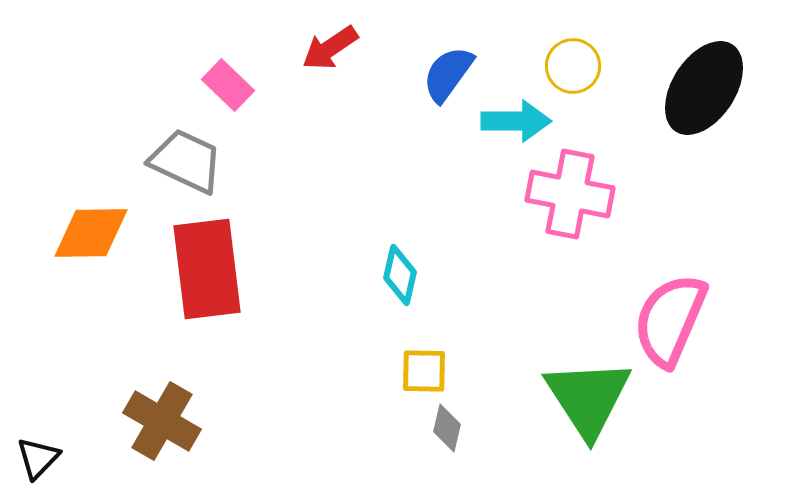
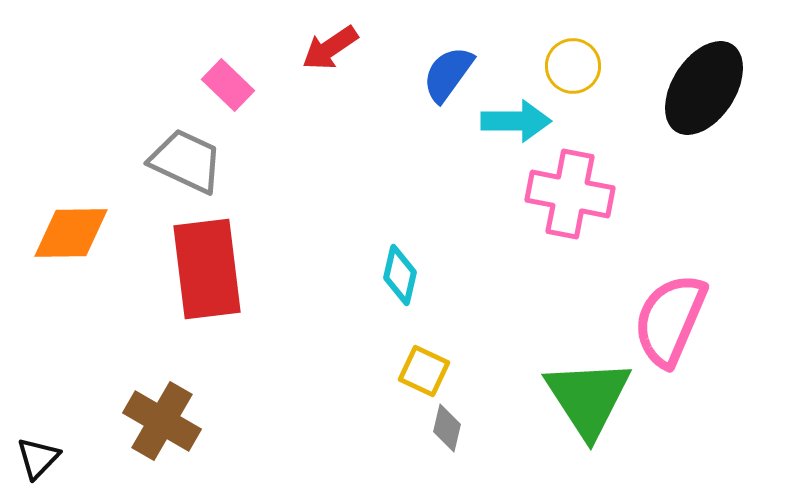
orange diamond: moved 20 px left
yellow square: rotated 24 degrees clockwise
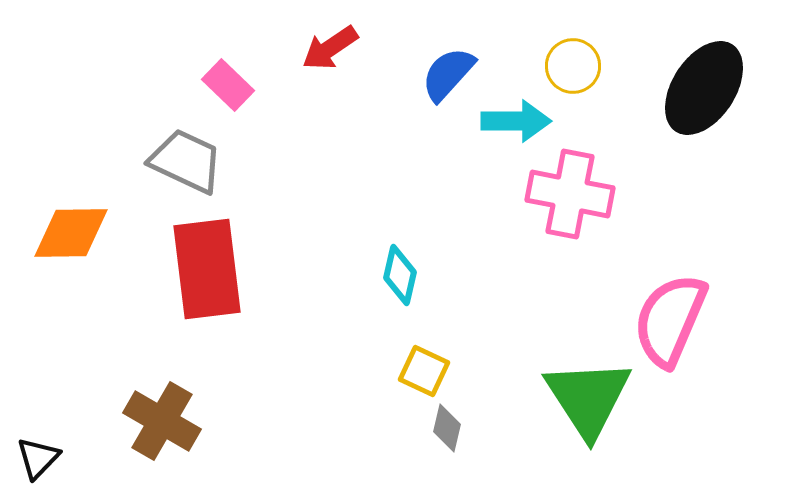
blue semicircle: rotated 6 degrees clockwise
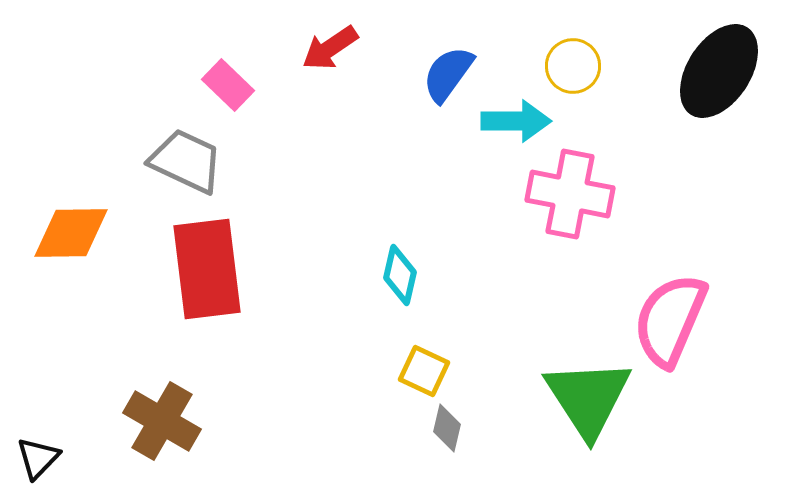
blue semicircle: rotated 6 degrees counterclockwise
black ellipse: moved 15 px right, 17 px up
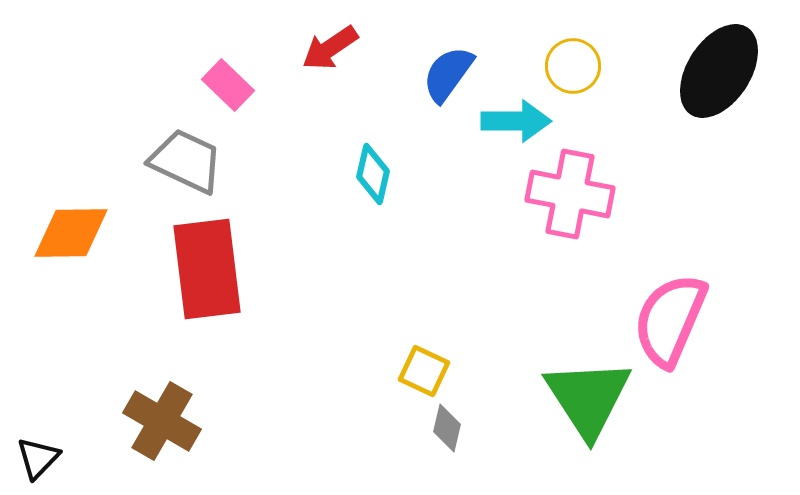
cyan diamond: moved 27 px left, 101 px up
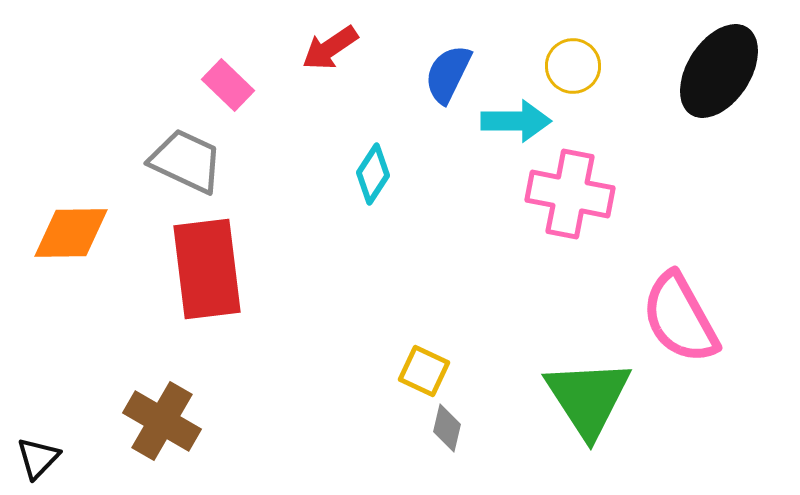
blue semicircle: rotated 10 degrees counterclockwise
cyan diamond: rotated 20 degrees clockwise
pink semicircle: moved 10 px right, 2 px up; rotated 52 degrees counterclockwise
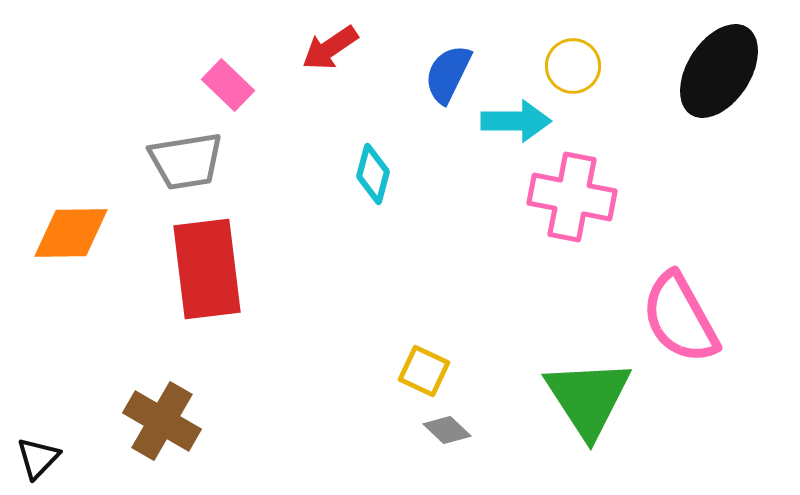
gray trapezoid: rotated 146 degrees clockwise
cyan diamond: rotated 18 degrees counterclockwise
pink cross: moved 2 px right, 3 px down
gray diamond: moved 2 px down; rotated 60 degrees counterclockwise
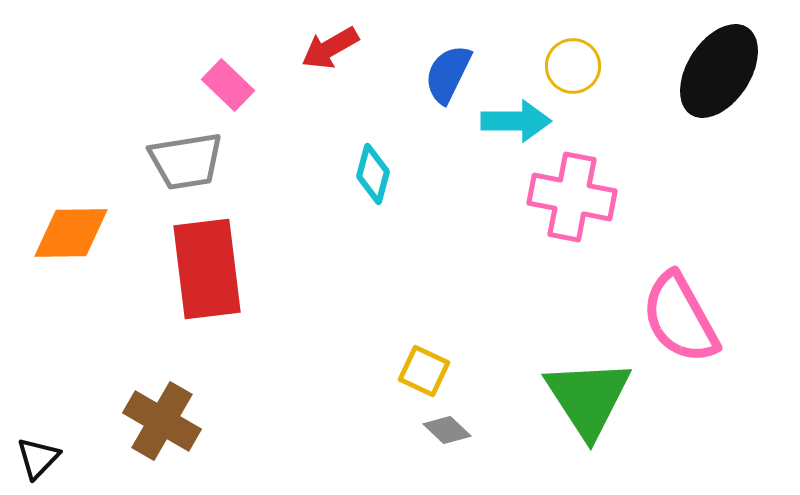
red arrow: rotated 4 degrees clockwise
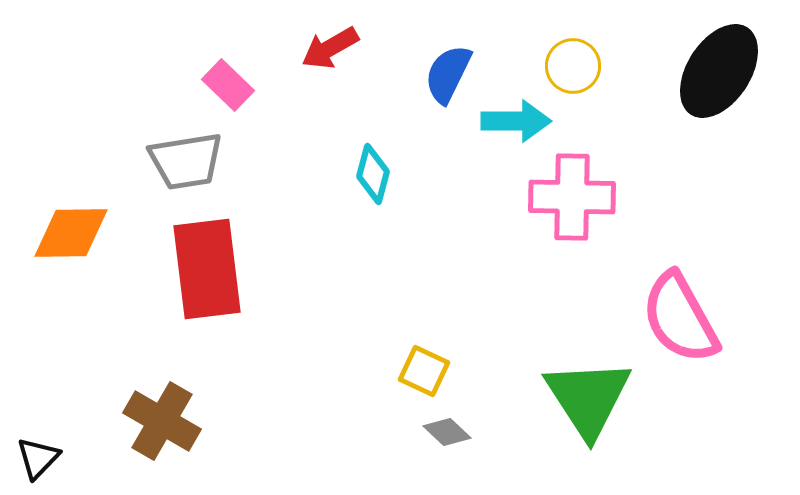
pink cross: rotated 10 degrees counterclockwise
gray diamond: moved 2 px down
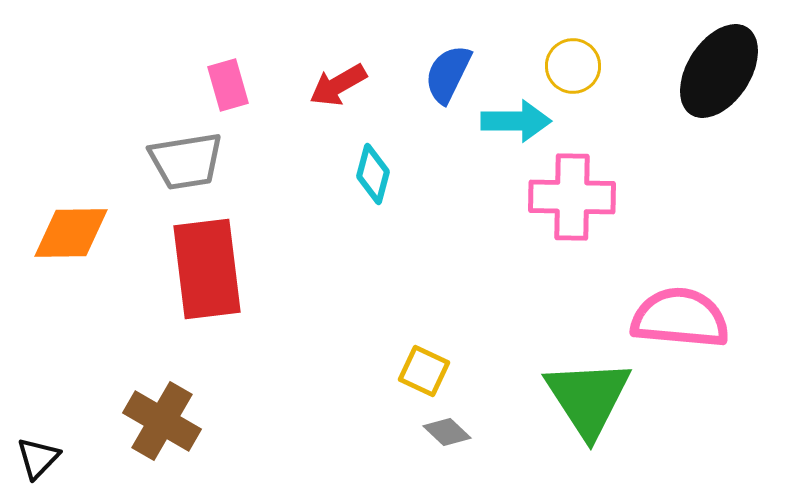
red arrow: moved 8 px right, 37 px down
pink rectangle: rotated 30 degrees clockwise
pink semicircle: rotated 124 degrees clockwise
